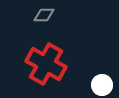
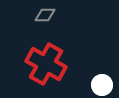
gray diamond: moved 1 px right
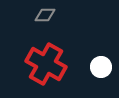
white circle: moved 1 px left, 18 px up
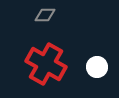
white circle: moved 4 px left
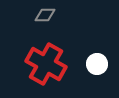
white circle: moved 3 px up
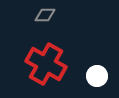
white circle: moved 12 px down
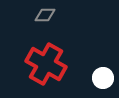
white circle: moved 6 px right, 2 px down
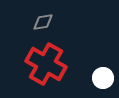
gray diamond: moved 2 px left, 7 px down; rotated 10 degrees counterclockwise
